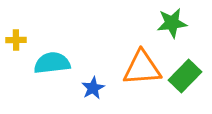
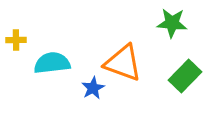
green star: rotated 12 degrees clockwise
orange triangle: moved 19 px left, 5 px up; rotated 24 degrees clockwise
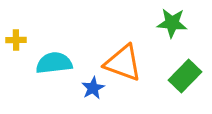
cyan semicircle: moved 2 px right
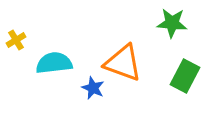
yellow cross: rotated 30 degrees counterclockwise
green rectangle: rotated 16 degrees counterclockwise
blue star: rotated 20 degrees counterclockwise
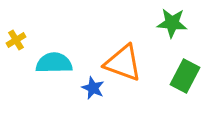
cyan semicircle: rotated 6 degrees clockwise
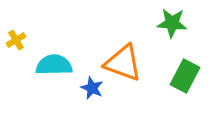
cyan semicircle: moved 2 px down
blue star: moved 1 px left
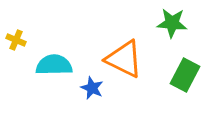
yellow cross: rotated 36 degrees counterclockwise
orange triangle: moved 1 px right, 4 px up; rotated 6 degrees clockwise
green rectangle: moved 1 px up
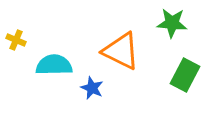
orange triangle: moved 3 px left, 8 px up
